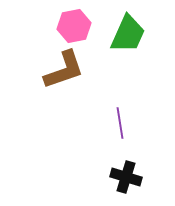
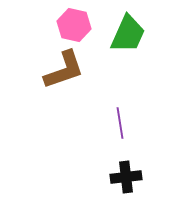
pink hexagon: moved 1 px up; rotated 24 degrees clockwise
black cross: rotated 24 degrees counterclockwise
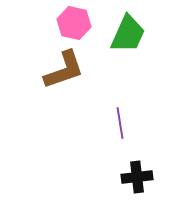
pink hexagon: moved 2 px up
black cross: moved 11 px right
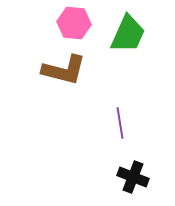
pink hexagon: rotated 8 degrees counterclockwise
brown L-shape: rotated 33 degrees clockwise
black cross: moved 4 px left; rotated 28 degrees clockwise
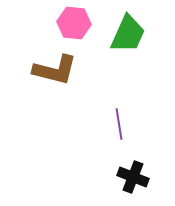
brown L-shape: moved 9 px left
purple line: moved 1 px left, 1 px down
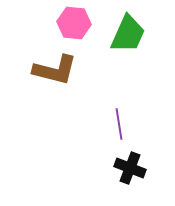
black cross: moved 3 px left, 9 px up
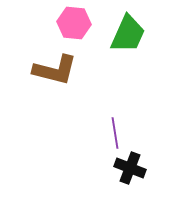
purple line: moved 4 px left, 9 px down
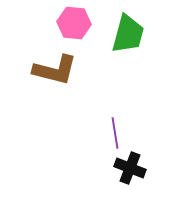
green trapezoid: rotated 9 degrees counterclockwise
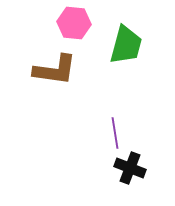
green trapezoid: moved 2 px left, 11 px down
brown L-shape: rotated 6 degrees counterclockwise
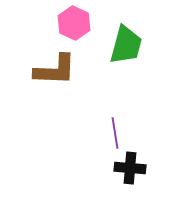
pink hexagon: rotated 20 degrees clockwise
brown L-shape: rotated 6 degrees counterclockwise
black cross: rotated 16 degrees counterclockwise
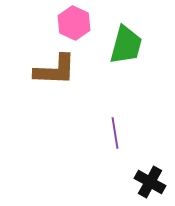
black cross: moved 20 px right, 14 px down; rotated 24 degrees clockwise
